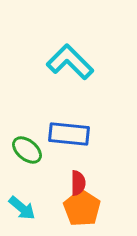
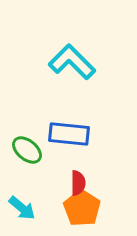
cyan L-shape: moved 2 px right
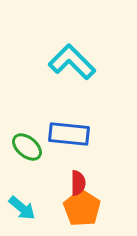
green ellipse: moved 3 px up
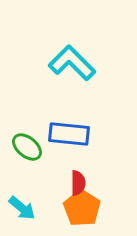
cyan L-shape: moved 1 px down
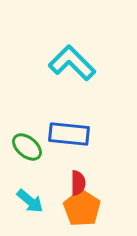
cyan arrow: moved 8 px right, 7 px up
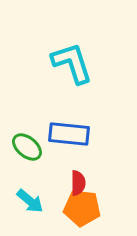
cyan L-shape: rotated 27 degrees clockwise
orange pentagon: rotated 27 degrees counterclockwise
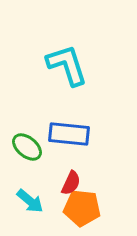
cyan L-shape: moved 5 px left, 2 px down
red semicircle: moved 7 px left; rotated 25 degrees clockwise
